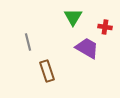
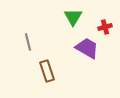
red cross: rotated 24 degrees counterclockwise
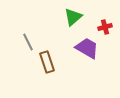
green triangle: rotated 18 degrees clockwise
gray line: rotated 12 degrees counterclockwise
brown rectangle: moved 9 px up
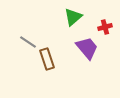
gray line: rotated 30 degrees counterclockwise
purple trapezoid: rotated 20 degrees clockwise
brown rectangle: moved 3 px up
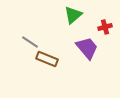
green triangle: moved 2 px up
gray line: moved 2 px right
brown rectangle: rotated 50 degrees counterclockwise
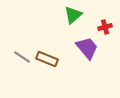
gray line: moved 8 px left, 15 px down
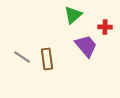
red cross: rotated 16 degrees clockwise
purple trapezoid: moved 1 px left, 2 px up
brown rectangle: rotated 60 degrees clockwise
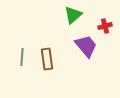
red cross: moved 1 px up; rotated 16 degrees counterclockwise
gray line: rotated 60 degrees clockwise
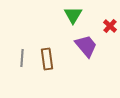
green triangle: rotated 18 degrees counterclockwise
red cross: moved 5 px right; rotated 32 degrees counterclockwise
gray line: moved 1 px down
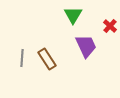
purple trapezoid: rotated 15 degrees clockwise
brown rectangle: rotated 25 degrees counterclockwise
